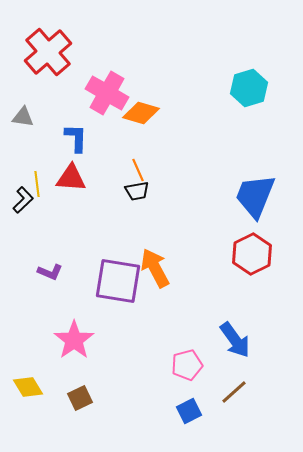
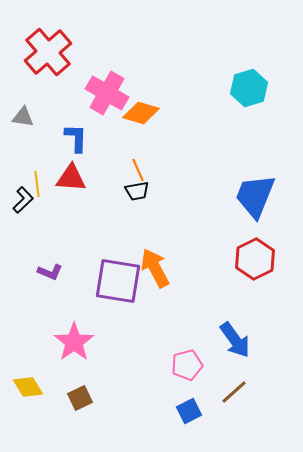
red hexagon: moved 3 px right, 5 px down
pink star: moved 2 px down
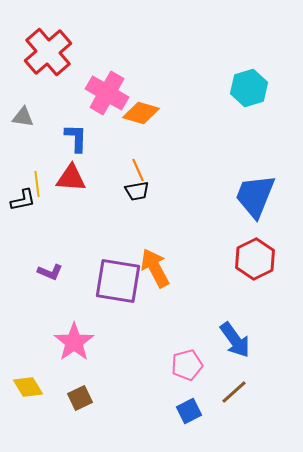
black L-shape: rotated 32 degrees clockwise
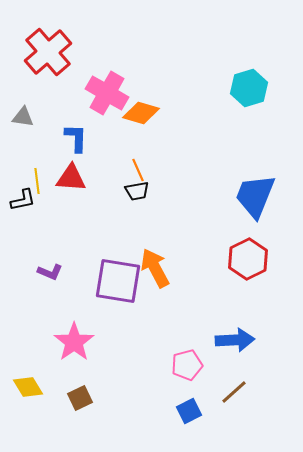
yellow line: moved 3 px up
red hexagon: moved 7 px left
blue arrow: rotated 57 degrees counterclockwise
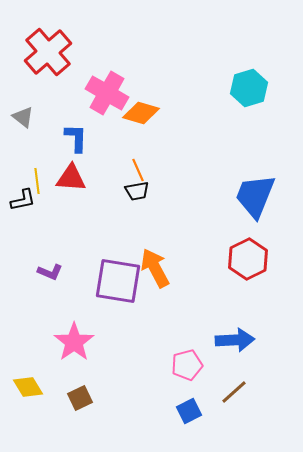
gray triangle: rotated 30 degrees clockwise
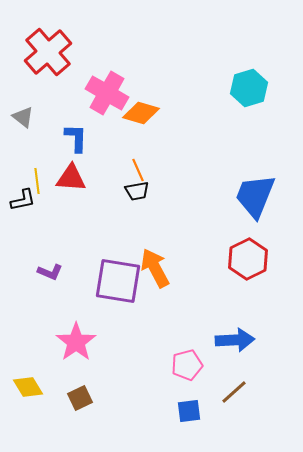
pink star: moved 2 px right
blue square: rotated 20 degrees clockwise
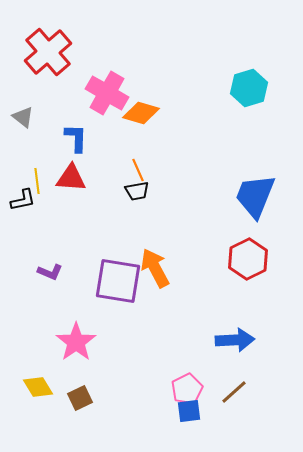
pink pentagon: moved 24 px down; rotated 12 degrees counterclockwise
yellow diamond: moved 10 px right
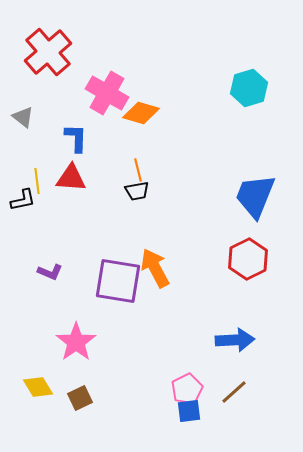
orange line: rotated 10 degrees clockwise
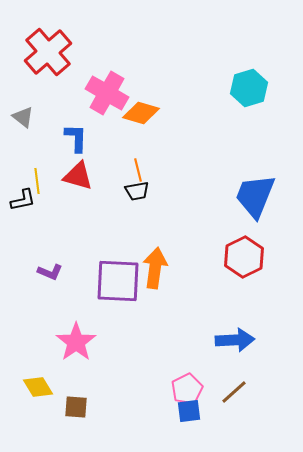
red triangle: moved 7 px right, 2 px up; rotated 12 degrees clockwise
red hexagon: moved 4 px left, 2 px up
orange arrow: rotated 36 degrees clockwise
purple square: rotated 6 degrees counterclockwise
brown square: moved 4 px left, 9 px down; rotated 30 degrees clockwise
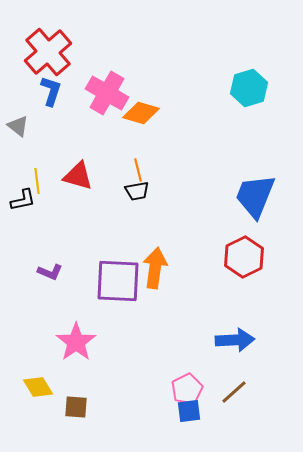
gray triangle: moved 5 px left, 9 px down
blue L-shape: moved 25 px left, 47 px up; rotated 16 degrees clockwise
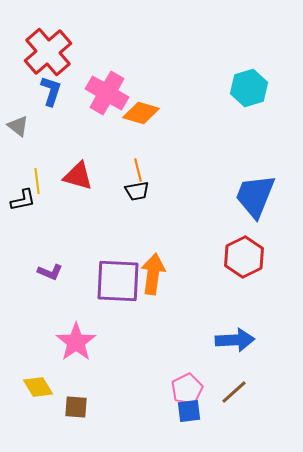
orange arrow: moved 2 px left, 6 px down
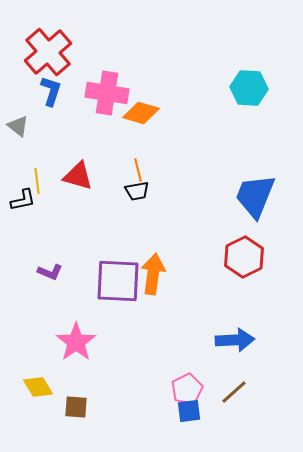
cyan hexagon: rotated 21 degrees clockwise
pink cross: rotated 21 degrees counterclockwise
